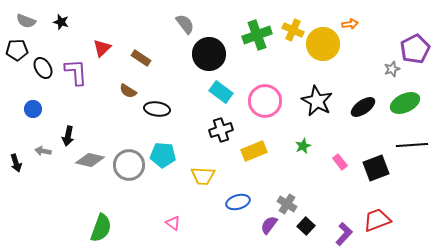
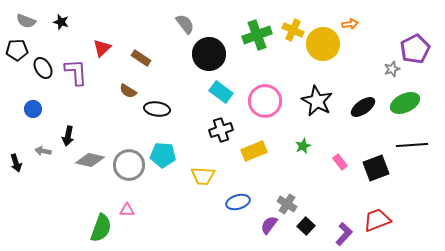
pink triangle at (173, 223): moved 46 px left, 13 px up; rotated 35 degrees counterclockwise
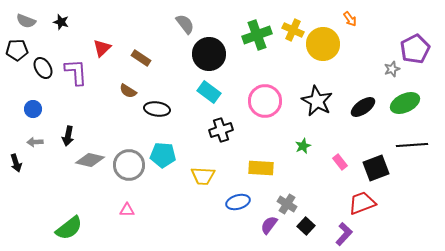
orange arrow at (350, 24): moved 5 px up; rotated 63 degrees clockwise
cyan rectangle at (221, 92): moved 12 px left
gray arrow at (43, 151): moved 8 px left, 9 px up; rotated 14 degrees counterclockwise
yellow rectangle at (254, 151): moved 7 px right, 17 px down; rotated 25 degrees clockwise
red trapezoid at (377, 220): moved 15 px left, 17 px up
green semicircle at (101, 228): moved 32 px left; rotated 32 degrees clockwise
